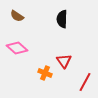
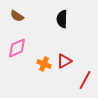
pink diamond: rotated 65 degrees counterclockwise
red triangle: rotated 35 degrees clockwise
orange cross: moved 1 px left, 9 px up
red line: moved 2 px up
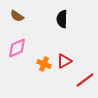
red line: rotated 24 degrees clockwise
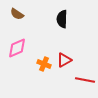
brown semicircle: moved 2 px up
red triangle: moved 1 px up
red line: rotated 48 degrees clockwise
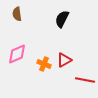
brown semicircle: rotated 48 degrees clockwise
black semicircle: rotated 24 degrees clockwise
pink diamond: moved 6 px down
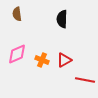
black semicircle: rotated 24 degrees counterclockwise
orange cross: moved 2 px left, 4 px up
